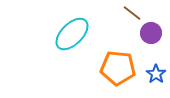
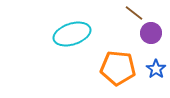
brown line: moved 2 px right
cyan ellipse: rotated 27 degrees clockwise
blue star: moved 5 px up
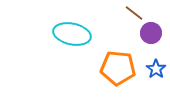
cyan ellipse: rotated 30 degrees clockwise
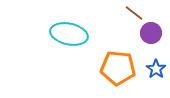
cyan ellipse: moved 3 px left
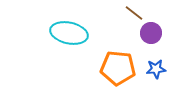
cyan ellipse: moved 1 px up
blue star: rotated 30 degrees clockwise
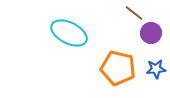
cyan ellipse: rotated 15 degrees clockwise
orange pentagon: rotated 8 degrees clockwise
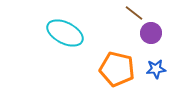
cyan ellipse: moved 4 px left
orange pentagon: moved 1 px left, 1 px down
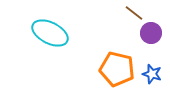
cyan ellipse: moved 15 px left
blue star: moved 4 px left, 5 px down; rotated 24 degrees clockwise
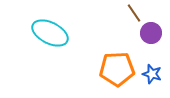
brown line: rotated 18 degrees clockwise
orange pentagon: rotated 16 degrees counterclockwise
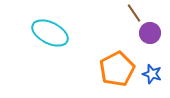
purple circle: moved 1 px left
orange pentagon: rotated 24 degrees counterclockwise
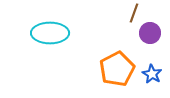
brown line: rotated 54 degrees clockwise
cyan ellipse: rotated 27 degrees counterclockwise
blue star: rotated 12 degrees clockwise
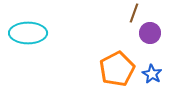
cyan ellipse: moved 22 px left
